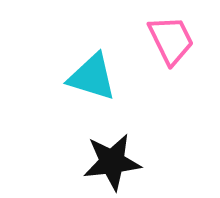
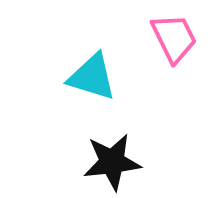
pink trapezoid: moved 3 px right, 2 px up
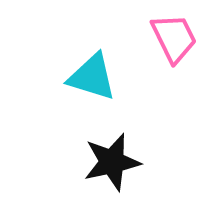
black star: rotated 6 degrees counterclockwise
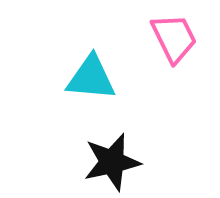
cyan triangle: moved 1 px left, 1 px down; rotated 12 degrees counterclockwise
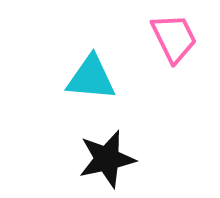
black star: moved 5 px left, 3 px up
